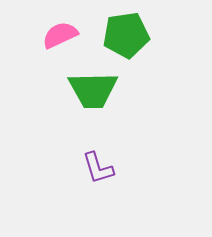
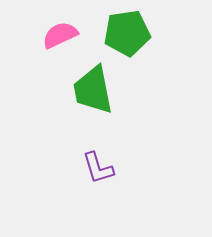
green pentagon: moved 1 px right, 2 px up
green trapezoid: rotated 80 degrees clockwise
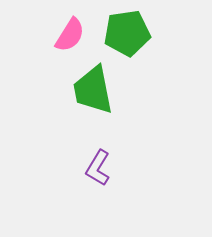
pink semicircle: moved 10 px right; rotated 147 degrees clockwise
purple L-shape: rotated 48 degrees clockwise
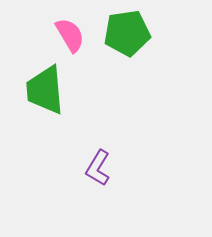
pink semicircle: rotated 63 degrees counterclockwise
green trapezoid: moved 48 px left; rotated 6 degrees clockwise
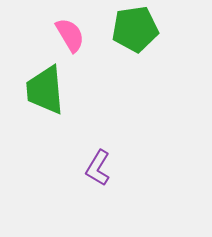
green pentagon: moved 8 px right, 4 px up
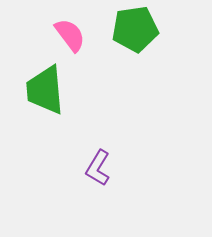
pink semicircle: rotated 6 degrees counterclockwise
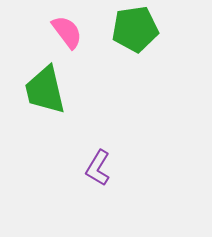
pink semicircle: moved 3 px left, 3 px up
green trapezoid: rotated 8 degrees counterclockwise
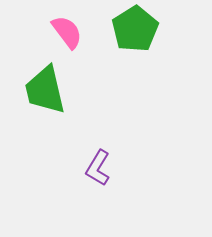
green pentagon: rotated 24 degrees counterclockwise
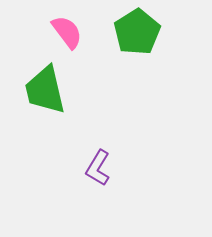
green pentagon: moved 2 px right, 3 px down
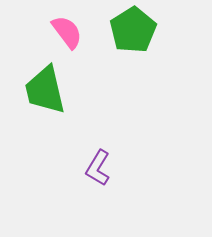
green pentagon: moved 4 px left, 2 px up
